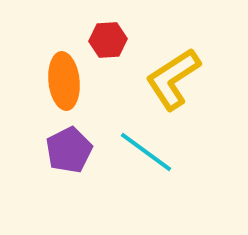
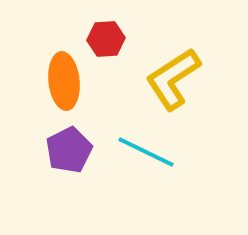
red hexagon: moved 2 px left, 1 px up
cyan line: rotated 10 degrees counterclockwise
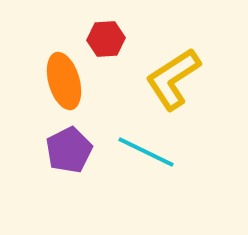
orange ellipse: rotated 10 degrees counterclockwise
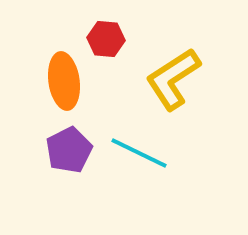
red hexagon: rotated 9 degrees clockwise
orange ellipse: rotated 8 degrees clockwise
cyan line: moved 7 px left, 1 px down
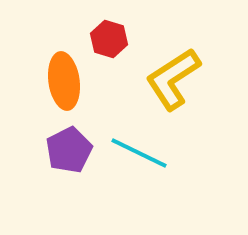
red hexagon: moved 3 px right; rotated 12 degrees clockwise
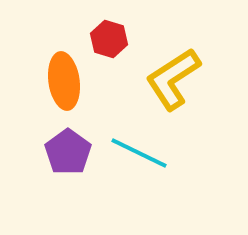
purple pentagon: moved 1 px left, 2 px down; rotated 9 degrees counterclockwise
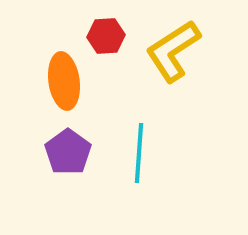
red hexagon: moved 3 px left, 3 px up; rotated 21 degrees counterclockwise
yellow L-shape: moved 28 px up
cyan line: rotated 68 degrees clockwise
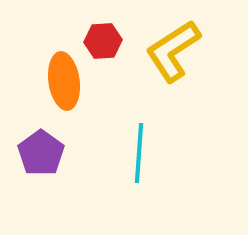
red hexagon: moved 3 px left, 5 px down
purple pentagon: moved 27 px left, 1 px down
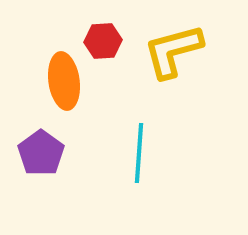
yellow L-shape: rotated 18 degrees clockwise
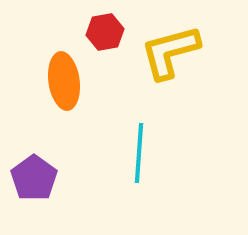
red hexagon: moved 2 px right, 9 px up; rotated 6 degrees counterclockwise
yellow L-shape: moved 3 px left, 1 px down
purple pentagon: moved 7 px left, 25 px down
